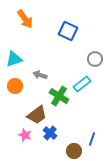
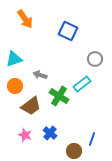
brown trapezoid: moved 6 px left, 9 px up
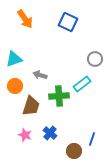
blue square: moved 9 px up
green cross: rotated 36 degrees counterclockwise
brown trapezoid: rotated 35 degrees counterclockwise
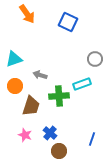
orange arrow: moved 2 px right, 5 px up
cyan rectangle: rotated 18 degrees clockwise
brown circle: moved 15 px left
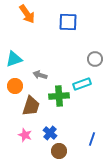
blue square: rotated 24 degrees counterclockwise
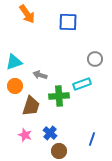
cyan triangle: moved 3 px down
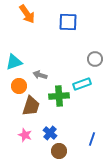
orange circle: moved 4 px right
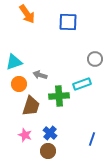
orange circle: moved 2 px up
brown circle: moved 11 px left
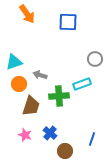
brown circle: moved 17 px right
